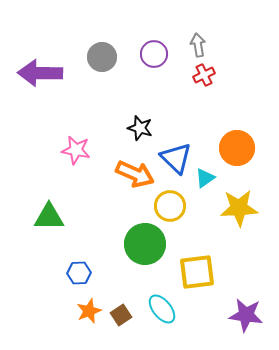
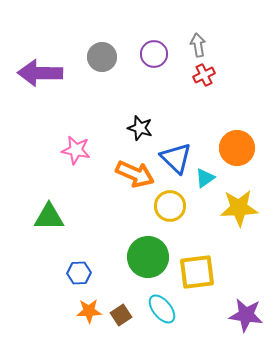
green circle: moved 3 px right, 13 px down
orange star: rotated 20 degrees clockwise
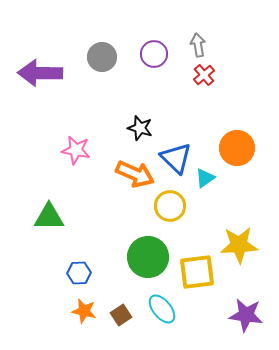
red cross: rotated 15 degrees counterclockwise
yellow star: moved 37 px down
orange star: moved 5 px left; rotated 15 degrees clockwise
